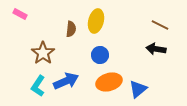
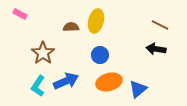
brown semicircle: moved 2 px up; rotated 98 degrees counterclockwise
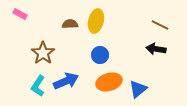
brown semicircle: moved 1 px left, 3 px up
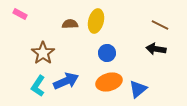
blue circle: moved 7 px right, 2 px up
